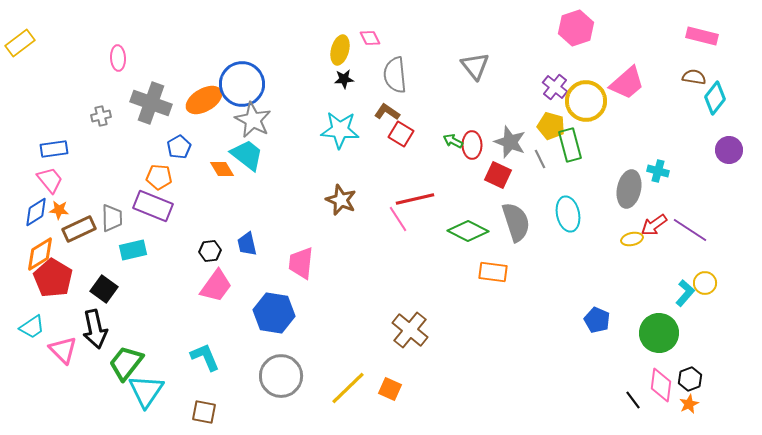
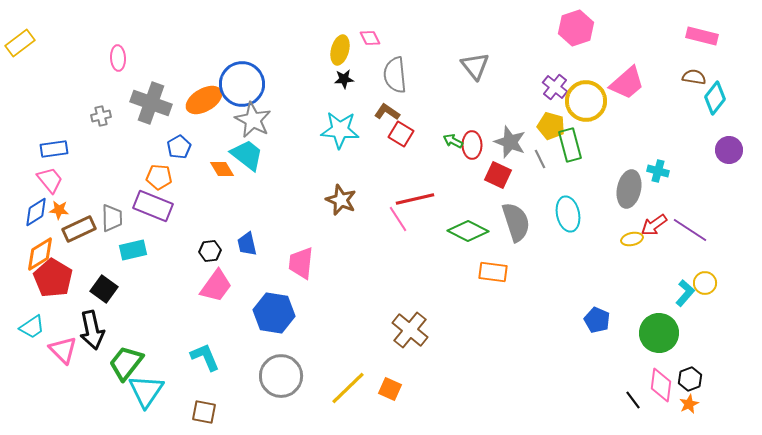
black arrow at (95, 329): moved 3 px left, 1 px down
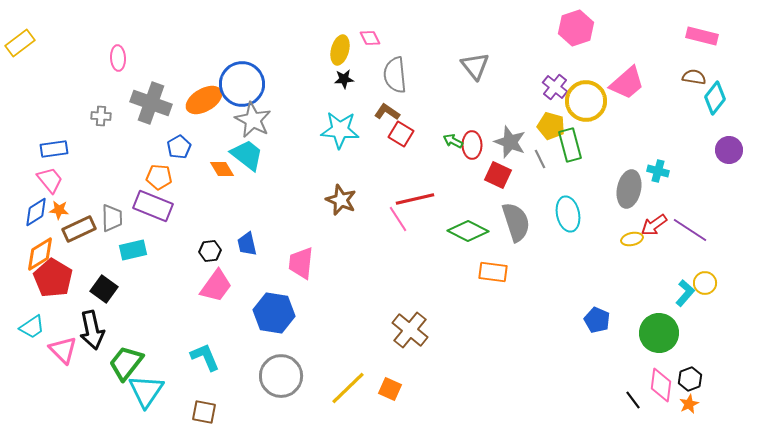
gray cross at (101, 116): rotated 18 degrees clockwise
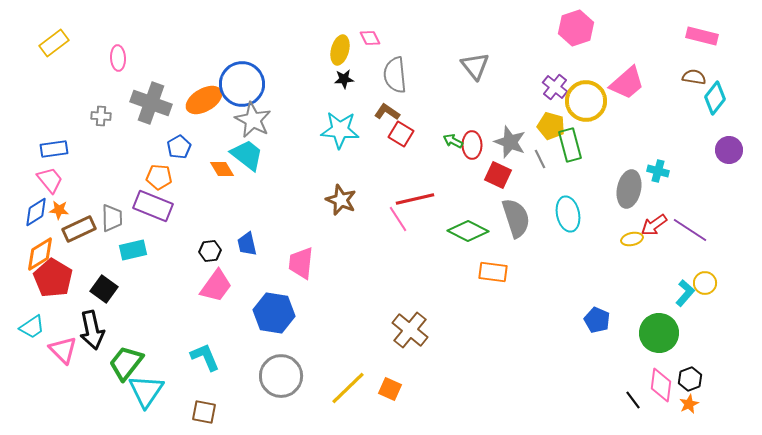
yellow rectangle at (20, 43): moved 34 px right
gray semicircle at (516, 222): moved 4 px up
